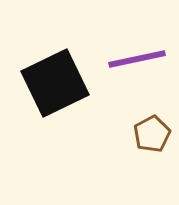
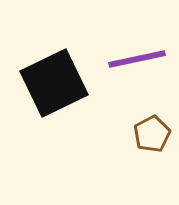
black square: moved 1 px left
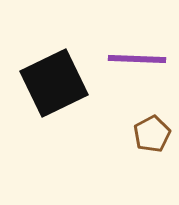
purple line: rotated 14 degrees clockwise
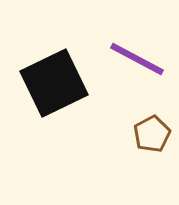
purple line: rotated 26 degrees clockwise
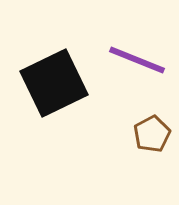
purple line: moved 1 px down; rotated 6 degrees counterclockwise
